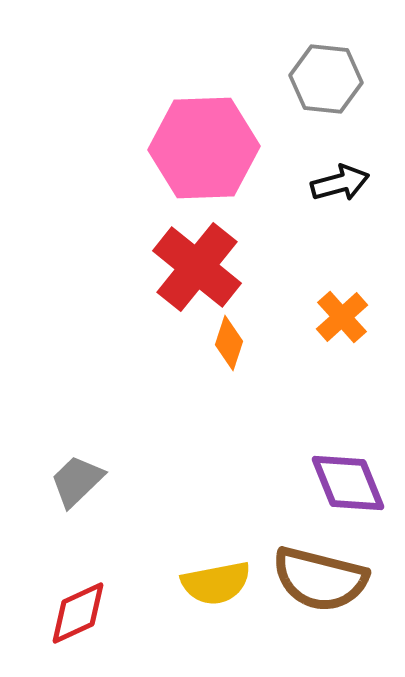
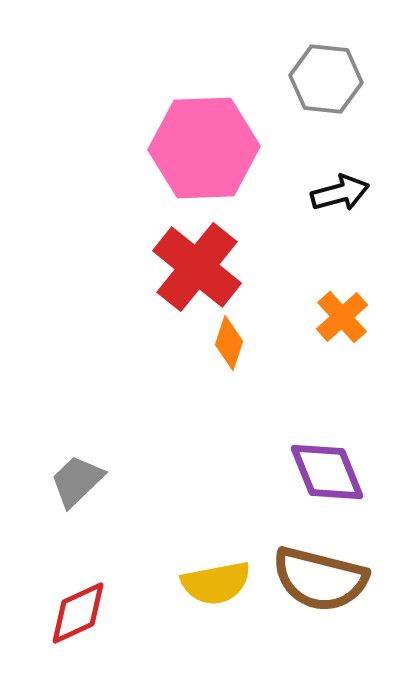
black arrow: moved 10 px down
purple diamond: moved 21 px left, 11 px up
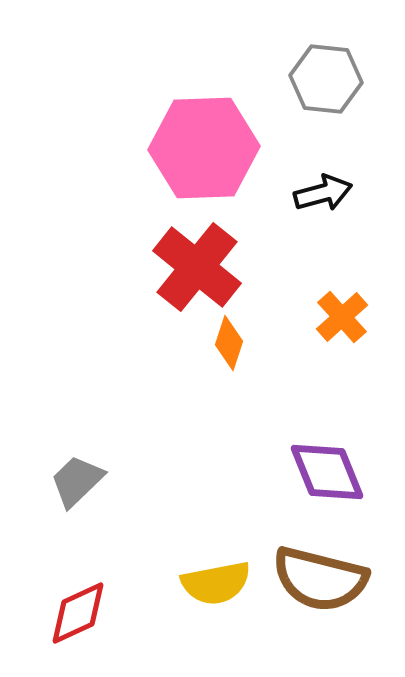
black arrow: moved 17 px left
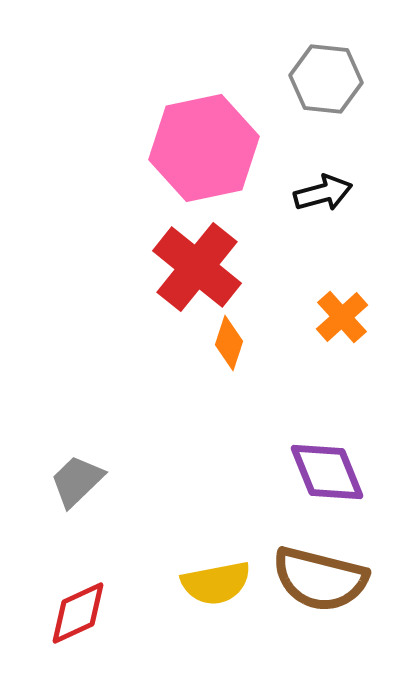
pink hexagon: rotated 10 degrees counterclockwise
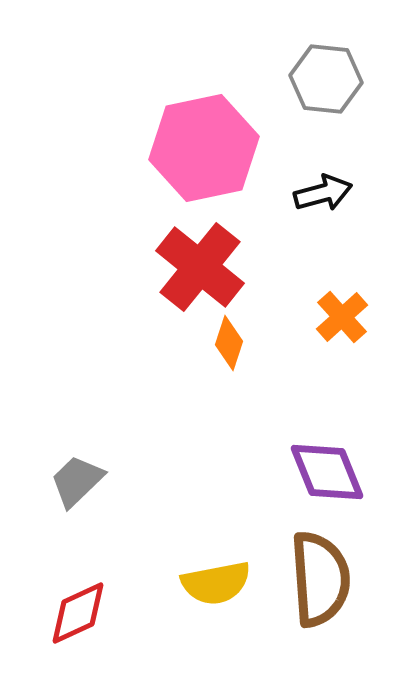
red cross: moved 3 px right
brown semicircle: rotated 108 degrees counterclockwise
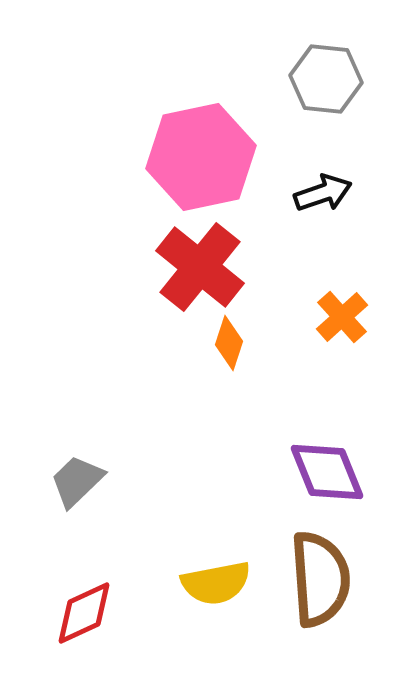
pink hexagon: moved 3 px left, 9 px down
black arrow: rotated 4 degrees counterclockwise
red diamond: moved 6 px right
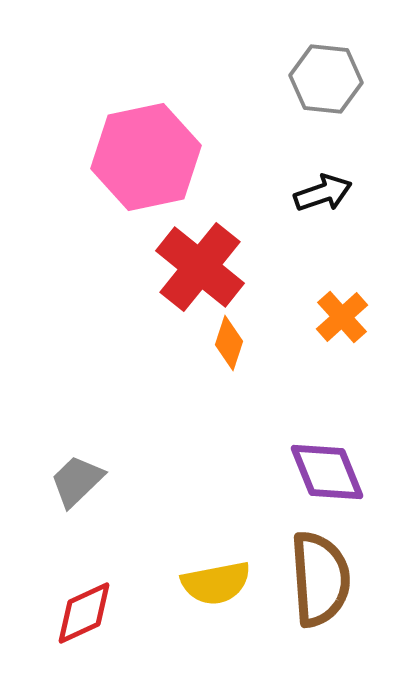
pink hexagon: moved 55 px left
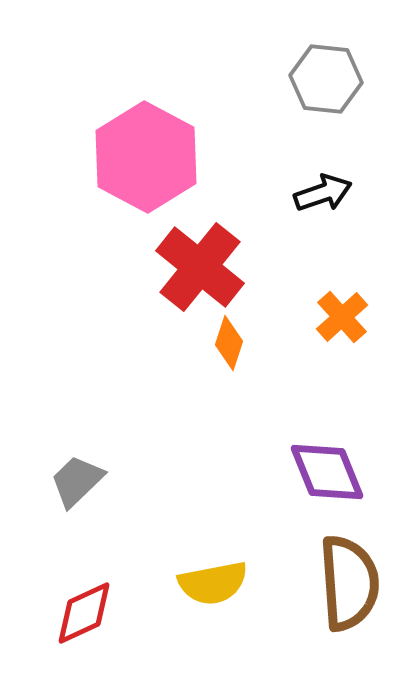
pink hexagon: rotated 20 degrees counterclockwise
brown semicircle: moved 29 px right, 4 px down
yellow semicircle: moved 3 px left
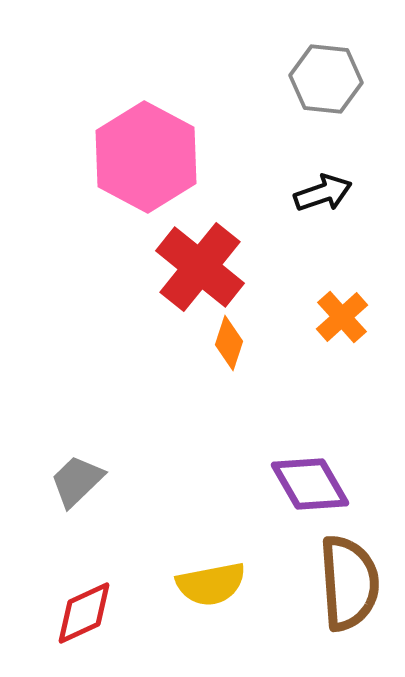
purple diamond: moved 17 px left, 12 px down; rotated 8 degrees counterclockwise
yellow semicircle: moved 2 px left, 1 px down
